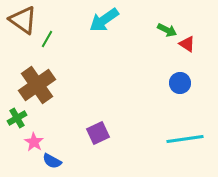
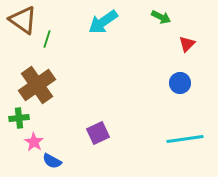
cyan arrow: moved 1 px left, 2 px down
green arrow: moved 6 px left, 13 px up
green line: rotated 12 degrees counterclockwise
red triangle: rotated 42 degrees clockwise
green cross: moved 2 px right; rotated 24 degrees clockwise
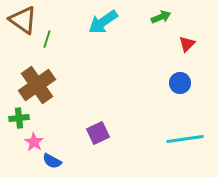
green arrow: rotated 48 degrees counterclockwise
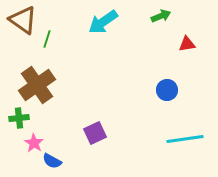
green arrow: moved 1 px up
red triangle: rotated 36 degrees clockwise
blue circle: moved 13 px left, 7 px down
purple square: moved 3 px left
pink star: moved 1 px down
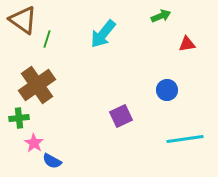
cyan arrow: moved 12 px down; rotated 16 degrees counterclockwise
purple square: moved 26 px right, 17 px up
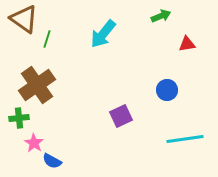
brown triangle: moved 1 px right, 1 px up
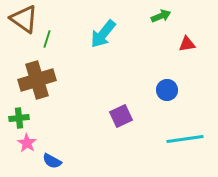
brown cross: moved 5 px up; rotated 18 degrees clockwise
pink star: moved 7 px left
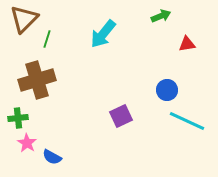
brown triangle: rotated 40 degrees clockwise
green cross: moved 1 px left
cyan line: moved 2 px right, 18 px up; rotated 33 degrees clockwise
blue semicircle: moved 4 px up
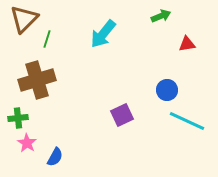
purple square: moved 1 px right, 1 px up
blue semicircle: moved 3 px right; rotated 90 degrees counterclockwise
